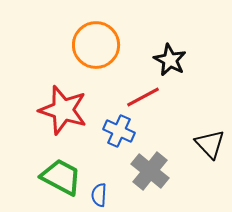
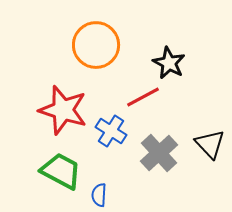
black star: moved 1 px left, 3 px down
blue cross: moved 8 px left; rotated 8 degrees clockwise
gray cross: moved 9 px right, 18 px up; rotated 9 degrees clockwise
green trapezoid: moved 6 px up
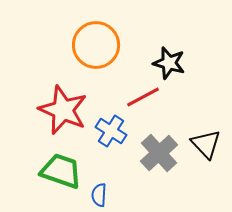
black star: rotated 12 degrees counterclockwise
red star: rotated 6 degrees clockwise
black triangle: moved 4 px left
green trapezoid: rotated 9 degrees counterclockwise
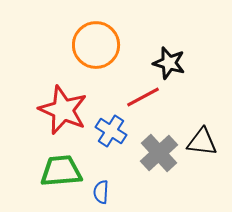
black triangle: moved 4 px left, 2 px up; rotated 40 degrees counterclockwise
green trapezoid: rotated 24 degrees counterclockwise
blue semicircle: moved 2 px right, 3 px up
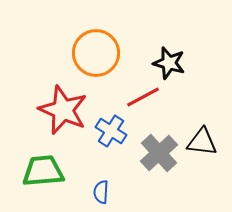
orange circle: moved 8 px down
green trapezoid: moved 18 px left
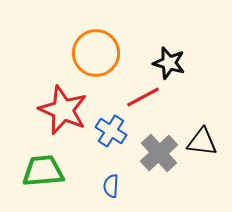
blue semicircle: moved 10 px right, 6 px up
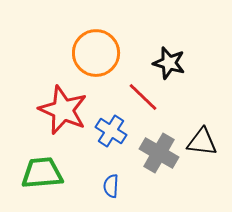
red line: rotated 72 degrees clockwise
gray cross: rotated 18 degrees counterclockwise
green trapezoid: moved 1 px left, 2 px down
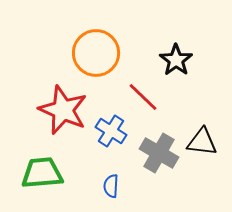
black star: moved 7 px right, 3 px up; rotated 20 degrees clockwise
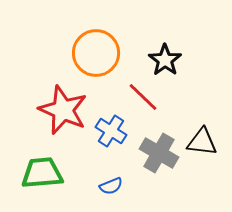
black star: moved 11 px left
blue semicircle: rotated 115 degrees counterclockwise
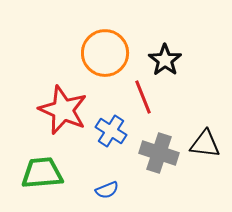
orange circle: moved 9 px right
red line: rotated 24 degrees clockwise
black triangle: moved 3 px right, 2 px down
gray cross: rotated 12 degrees counterclockwise
blue semicircle: moved 4 px left, 4 px down
